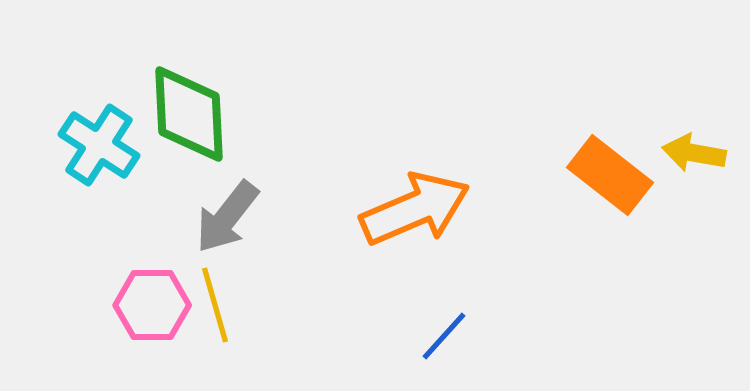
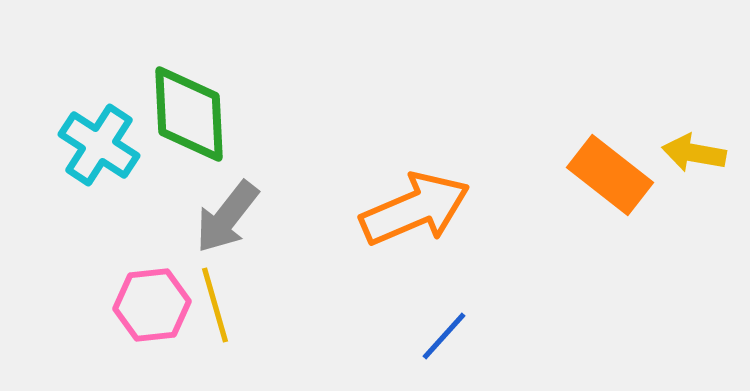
pink hexagon: rotated 6 degrees counterclockwise
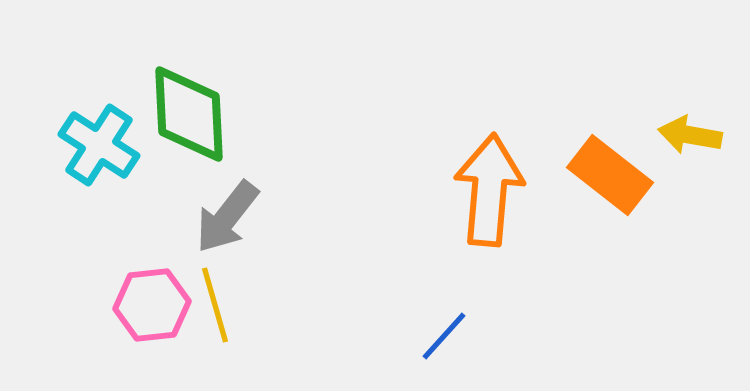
yellow arrow: moved 4 px left, 18 px up
orange arrow: moved 74 px right, 19 px up; rotated 62 degrees counterclockwise
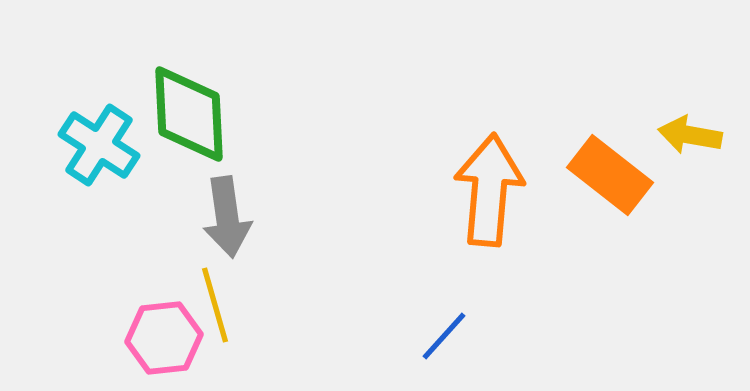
gray arrow: rotated 46 degrees counterclockwise
pink hexagon: moved 12 px right, 33 px down
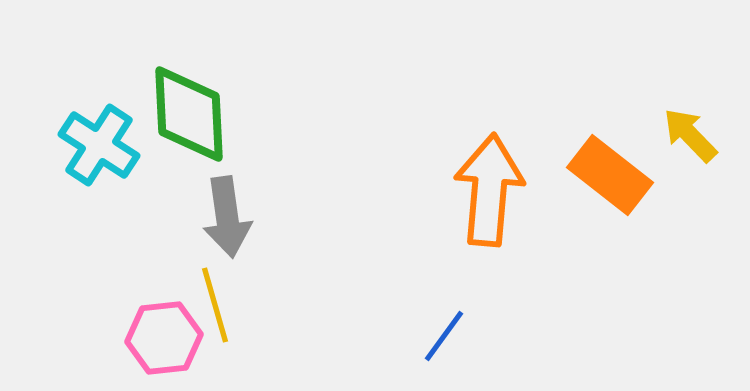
yellow arrow: rotated 36 degrees clockwise
blue line: rotated 6 degrees counterclockwise
